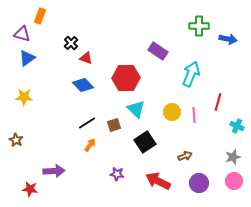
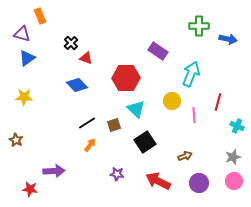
orange rectangle: rotated 42 degrees counterclockwise
blue diamond: moved 6 px left
yellow circle: moved 11 px up
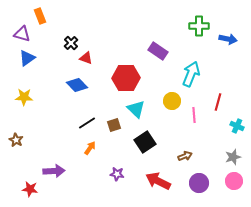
orange arrow: moved 3 px down
